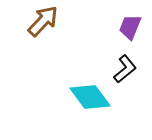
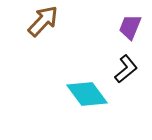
black L-shape: moved 1 px right
cyan diamond: moved 3 px left, 3 px up
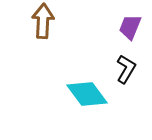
brown arrow: rotated 40 degrees counterclockwise
black L-shape: rotated 20 degrees counterclockwise
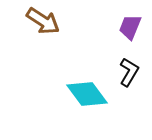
brown arrow: rotated 120 degrees clockwise
black L-shape: moved 3 px right, 3 px down
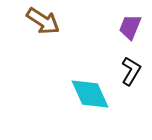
black L-shape: moved 2 px right, 1 px up
cyan diamond: moved 3 px right; rotated 12 degrees clockwise
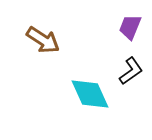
brown arrow: moved 19 px down
black L-shape: rotated 24 degrees clockwise
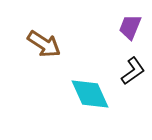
brown arrow: moved 1 px right, 4 px down
black L-shape: moved 2 px right
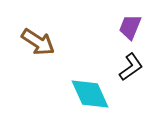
brown arrow: moved 6 px left, 2 px up
black L-shape: moved 2 px left, 4 px up
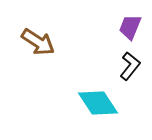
black L-shape: moved 1 px left, 1 px up; rotated 16 degrees counterclockwise
cyan diamond: moved 8 px right, 9 px down; rotated 9 degrees counterclockwise
